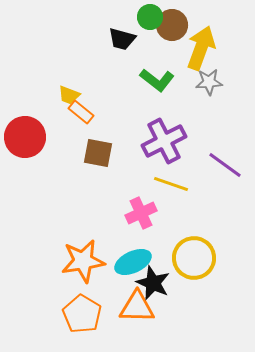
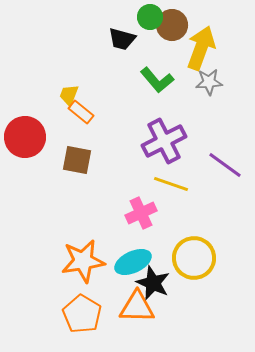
green L-shape: rotated 12 degrees clockwise
yellow trapezoid: rotated 90 degrees clockwise
brown square: moved 21 px left, 7 px down
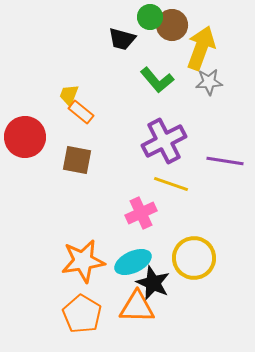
purple line: moved 4 px up; rotated 27 degrees counterclockwise
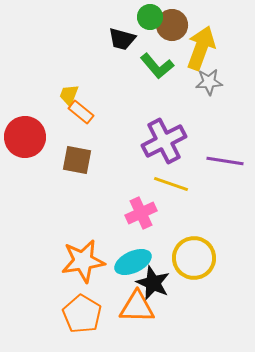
green L-shape: moved 14 px up
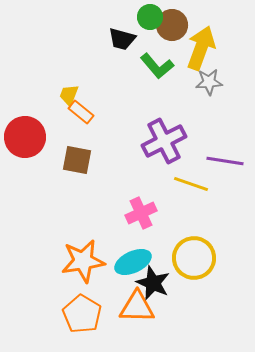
yellow line: moved 20 px right
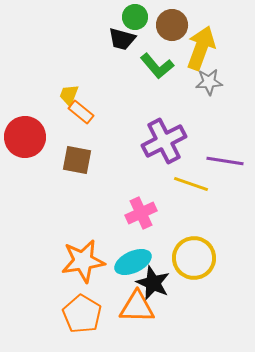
green circle: moved 15 px left
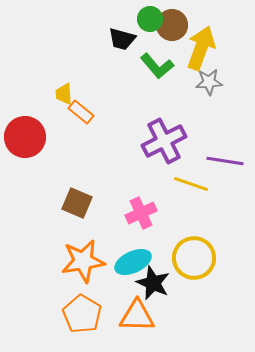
green circle: moved 15 px right, 2 px down
yellow trapezoid: moved 5 px left, 1 px up; rotated 25 degrees counterclockwise
brown square: moved 43 px down; rotated 12 degrees clockwise
orange triangle: moved 9 px down
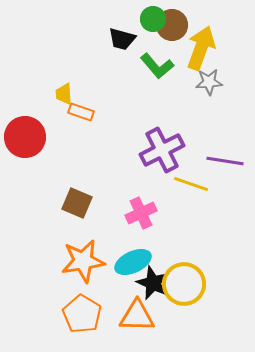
green circle: moved 3 px right
orange rectangle: rotated 20 degrees counterclockwise
purple cross: moved 2 px left, 9 px down
yellow circle: moved 10 px left, 26 px down
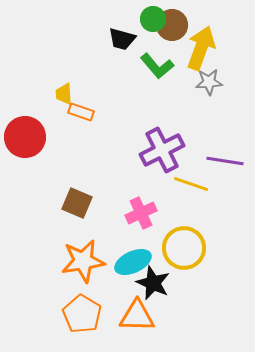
yellow circle: moved 36 px up
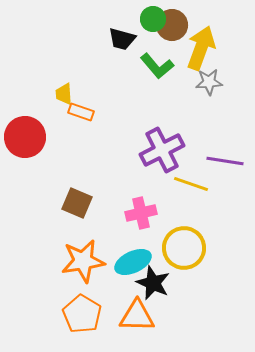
pink cross: rotated 12 degrees clockwise
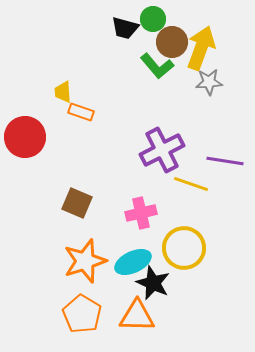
brown circle: moved 17 px down
black trapezoid: moved 3 px right, 11 px up
yellow trapezoid: moved 1 px left, 2 px up
orange star: moved 2 px right; rotated 9 degrees counterclockwise
